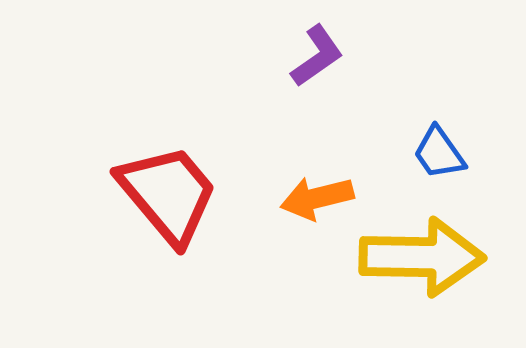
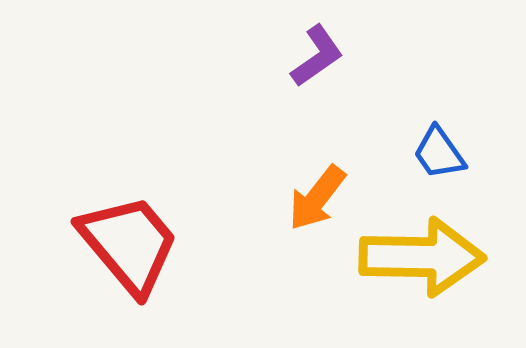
red trapezoid: moved 39 px left, 50 px down
orange arrow: rotated 38 degrees counterclockwise
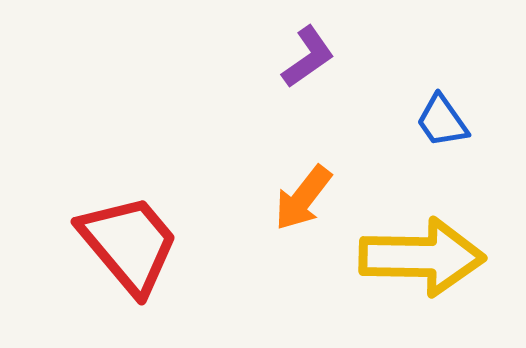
purple L-shape: moved 9 px left, 1 px down
blue trapezoid: moved 3 px right, 32 px up
orange arrow: moved 14 px left
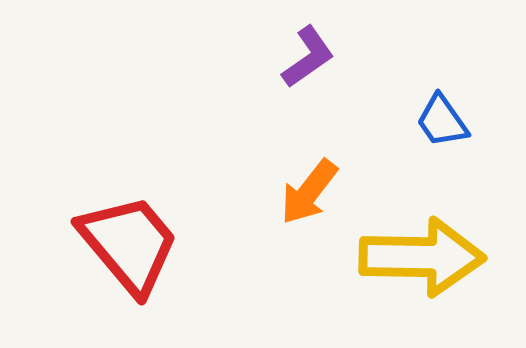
orange arrow: moved 6 px right, 6 px up
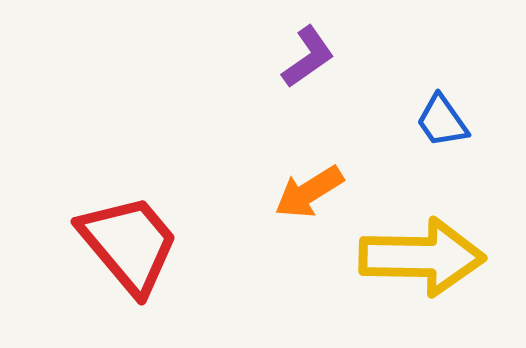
orange arrow: rotated 20 degrees clockwise
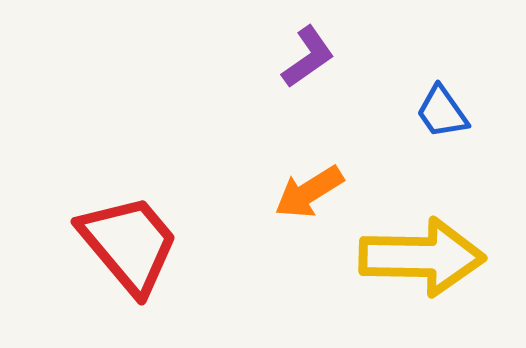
blue trapezoid: moved 9 px up
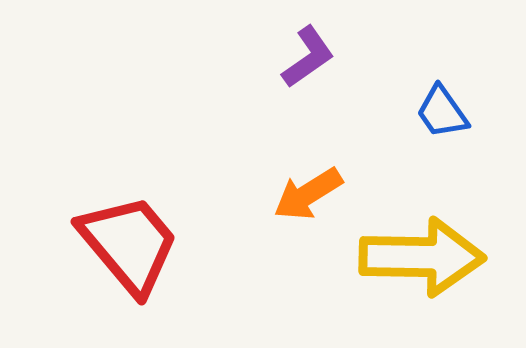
orange arrow: moved 1 px left, 2 px down
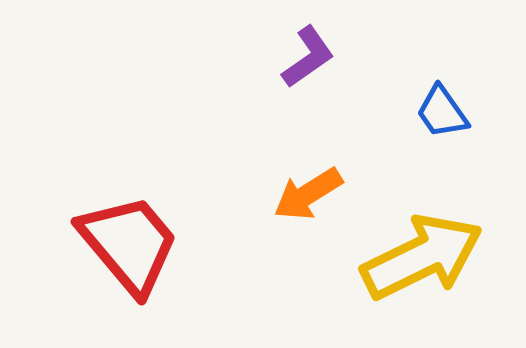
yellow arrow: rotated 27 degrees counterclockwise
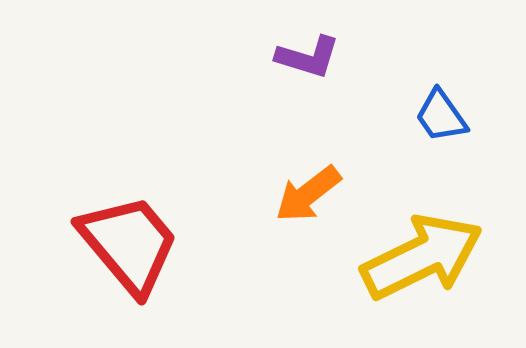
purple L-shape: rotated 52 degrees clockwise
blue trapezoid: moved 1 px left, 4 px down
orange arrow: rotated 6 degrees counterclockwise
